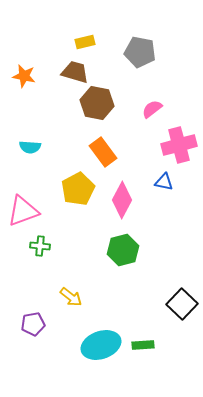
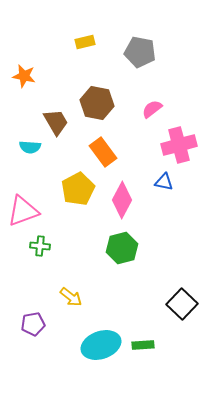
brown trapezoid: moved 19 px left, 50 px down; rotated 44 degrees clockwise
green hexagon: moved 1 px left, 2 px up
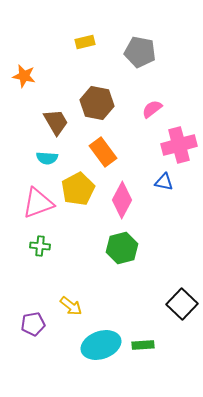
cyan semicircle: moved 17 px right, 11 px down
pink triangle: moved 15 px right, 8 px up
yellow arrow: moved 9 px down
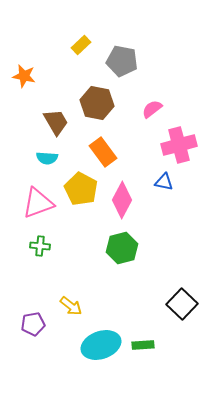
yellow rectangle: moved 4 px left, 3 px down; rotated 30 degrees counterclockwise
gray pentagon: moved 18 px left, 9 px down
yellow pentagon: moved 3 px right; rotated 16 degrees counterclockwise
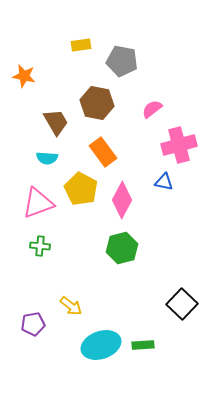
yellow rectangle: rotated 36 degrees clockwise
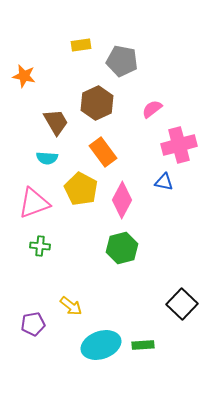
brown hexagon: rotated 24 degrees clockwise
pink triangle: moved 4 px left
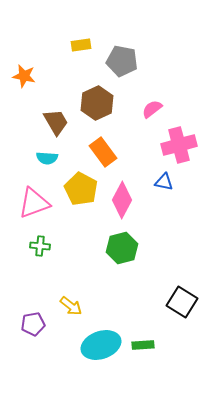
black square: moved 2 px up; rotated 12 degrees counterclockwise
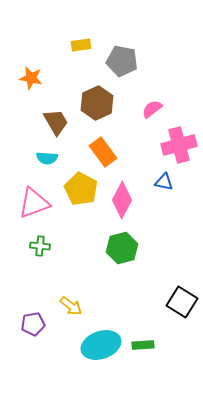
orange star: moved 7 px right, 2 px down
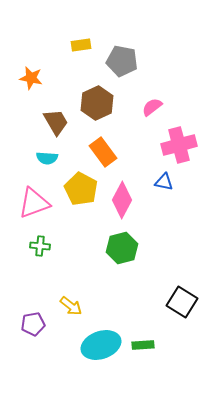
pink semicircle: moved 2 px up
